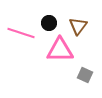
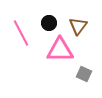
pink line: rotated 44 degrees clockwise
gray square: moved 1 px left, 1 px up
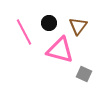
pink line: moved 3 px right, 1 px up
pink triangle: rotated 16 degrees clockwise
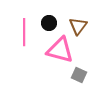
pink line: rotated 28 degrees clockwise
gray square: moved 5 px left, 1 px down
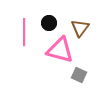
brown triangle: moved 2 px right, 2 px down
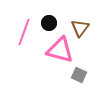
pink line: rotated 20 degrees clockwise
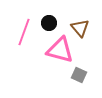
brown triangle: rotated 18 degrees counterclockwise
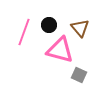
black circle: moved 2 px down
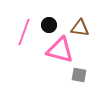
brown triangle: rotated 42 degrees counterclockwise
gray square: rotated 14 degrees counterclockwise
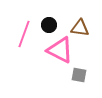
pink line: moved 2 px down
pink triangle: rotated 12 degrees clockwise
